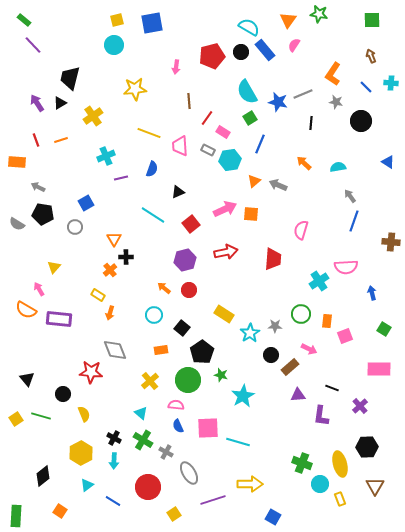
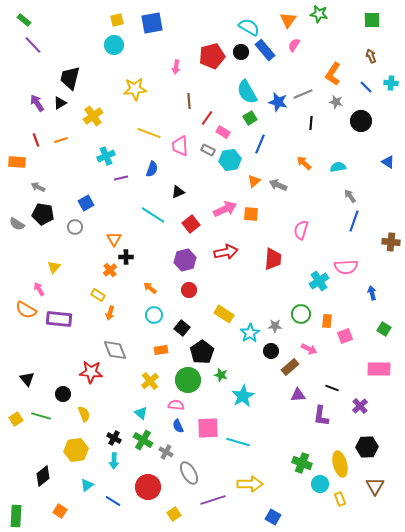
orange arrow at (164, 288): moved 14 px left
black circle at (271, 355): moved 4 px up
yellow hexagon at (81, 453): moved 5 px left, 3 px up; rotated 20 degrees clockwise
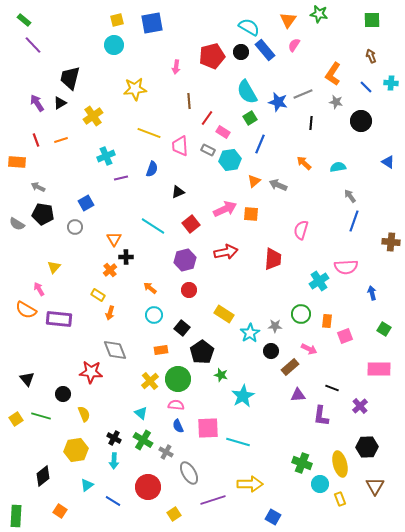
cyan line at (153, 215): moved 11 px down
green circle at (188, 380): moved 10 px left, 1 px up
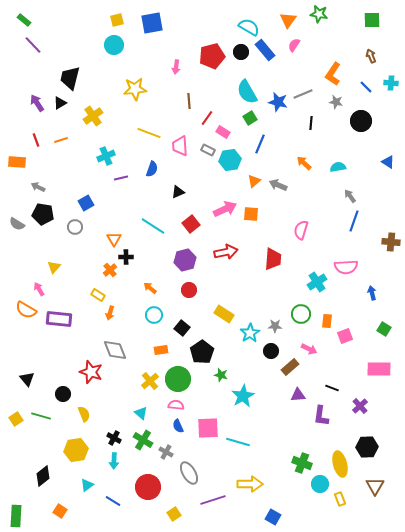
cyan cross at (319, 281): moved 2 px left, 1 px down
red star at (91, 372): rotated 15 degrees clockwise
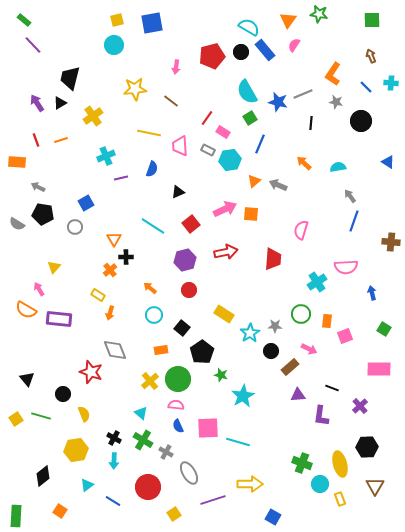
brown line at (189, 101): moved 18 px left; rotated 49 degrees counterclockwise
yellow line at (149, 133): rotated 10 degrees counterclockwise
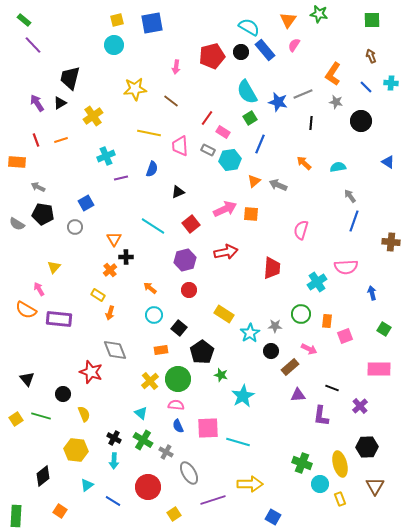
red trapezoid at (273, 259): moved 1 px left, 9 px down
black square at (182, 328): moved 3 px left
yellow hexagon at (76, 450): rotated 15 degrees clockwise
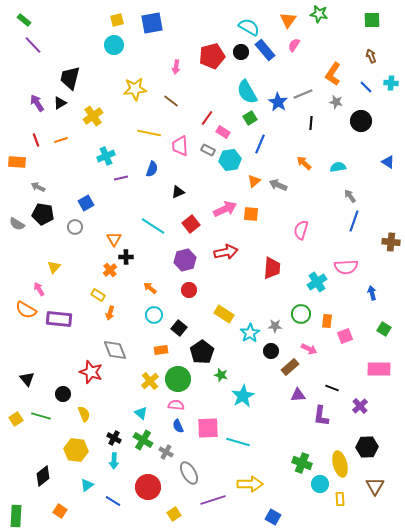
blue star at (278, 102): rotated 18 degrees clockwise
yellow rectangle at (340, 499): rotated 16 degrees clockwise
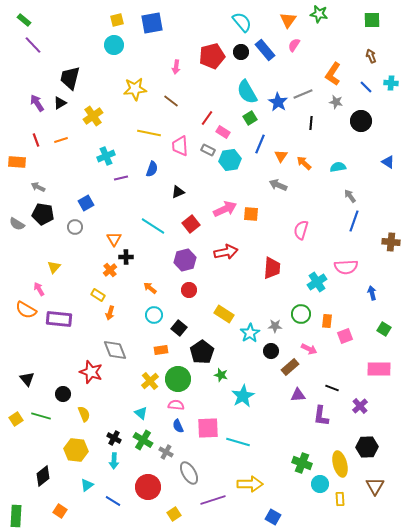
cyan semicircle at (249, 27): moved 7 px left, 5 px up; rotated 20 degrees clockwise
orange triangle at (254, 181): moved 27 px right, 25 px up; rotated 16 degrees counterclockwise
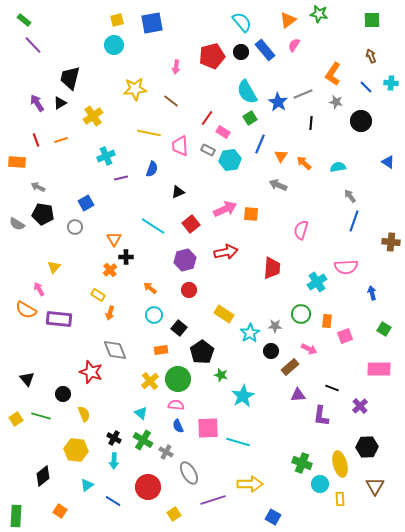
orange triangle at (288, 20): rotated 18 degrees clockwise
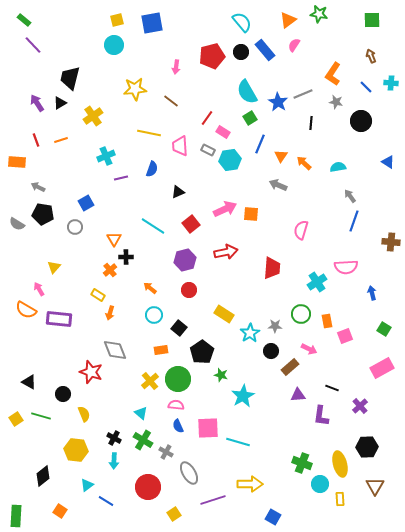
orange rectangle at (327, 321): rotated 16 degrees counterclockwise
pink rectangle at (379, 369): moved 3 px right, 1 px up; rotated 30 degrees counterclockwise
black triangle at (27, 379): moved 2 px right, 3 px down; rotated 21 degrees counterclockwise
blue line at (113, 501): moved 7 px left
